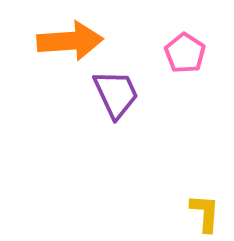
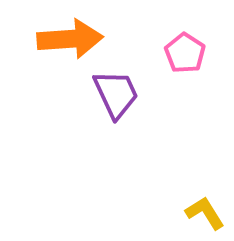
orange arrow: moved 2 px up
yellow L-shape: rotated 36 degrees counterclockwise
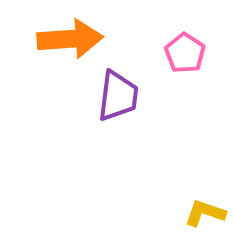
purple trapezoid: moved 2 px right, 2 px down; rotated 32 degrees clockwise
yellow L-shape: rotated 39 degrees counterclockwise
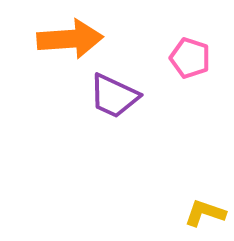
pink pentagon: moved 5 px right, 5 px down; rotated 15 degrees counterclockwise
purple trapezoid: moved 4 px left; rotated 108 degrees clockwise
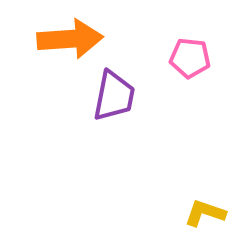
pink pentagon: rotated 12 degrees counterclockwise
purple trapezoid: rotated 104 degrees counterclockwise
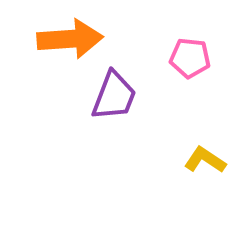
purple trapezoid: rotated 10 degrees clockwise
yellow L-shape: moved 53 px up; rotated 15 degrees clockwise
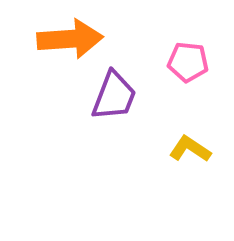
pink pentagon: moved 2 px left, 4 px down
yellow L-shape: moved 15 px left, 11 px up
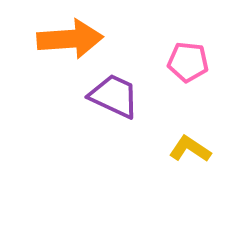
purple trapezoid: rotated 86 degrees counterclockwise
